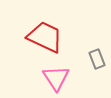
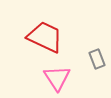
pink triangle: moved 1 px right
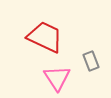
gray rectangle: moved 6 px left, 2 px down
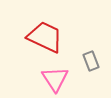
pink triangle: moved 2 px left, 1 px down
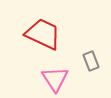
red trapezoid: moved 2 px left, 3 px up
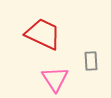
gray rectangle: rotated 18 degrees clockwise
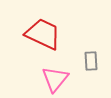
pink triangle: rotated 12 degrees clockwise
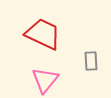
pink triangle: moved 10 px left, 1 px down
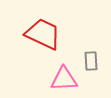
pink triangle: moved 19 px right, 1 px up; rotated 48 degrees clockwise
